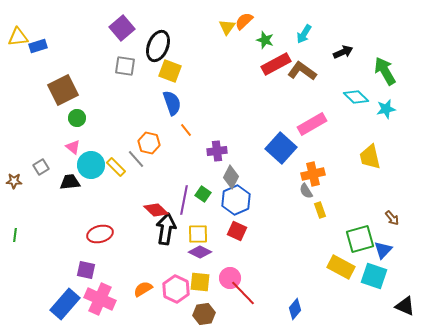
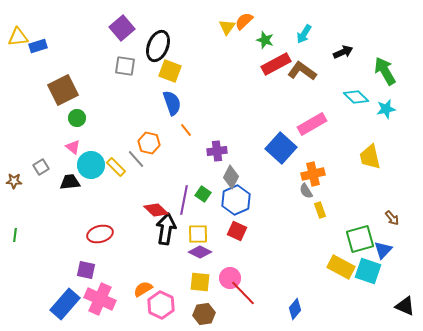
cyan square at (374, 276): moved 6 px left, 5 px up
pink hexagon at (176, 289): moved 15 px left, 16 px down
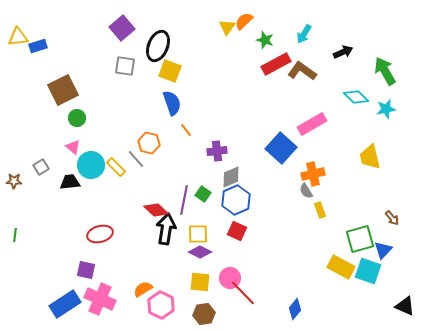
gray diamond at (231, 177): rotated 40 degrees clockwise
blue rectangle at (65, 304): rotated 16 degrees clockwise
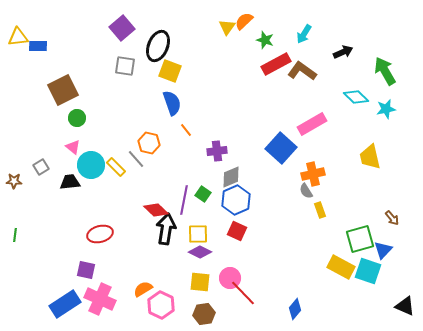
blue rectangle at (38, 46): rotated 18 degrees clockwise
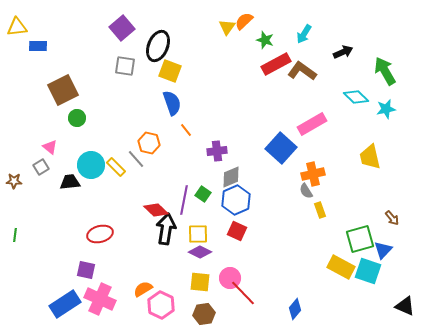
yellow triangle at (18, 37): moved 1 px left, 10 px up
pink triangle at (73, 147): moved 23 px left
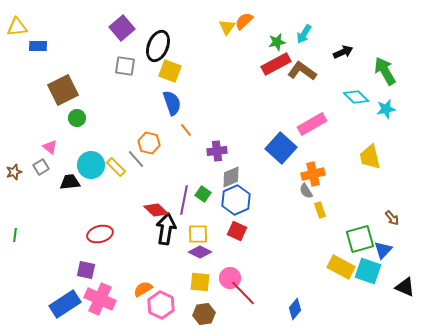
green star at (265, 40): moved 12 px right, 2 px down; rotated 30 degrees counterclockwise
brown star at (14, 181): moved 9 px up; rotated 21 degrees counterclockwise
black triangle at (405, 306): moved 19 px up
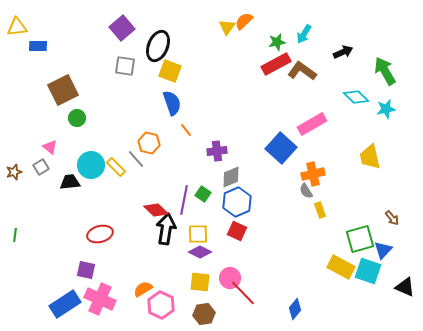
blue hexagon at (236, 200): moved 1 px right, 2 px down
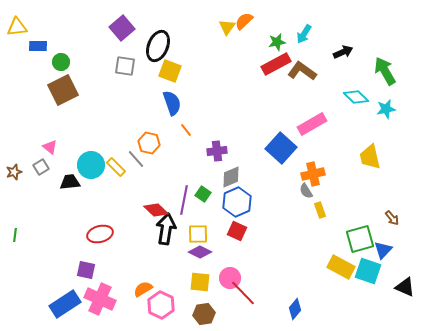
green circle at (77, 118): moved 16 px left, 56 px up
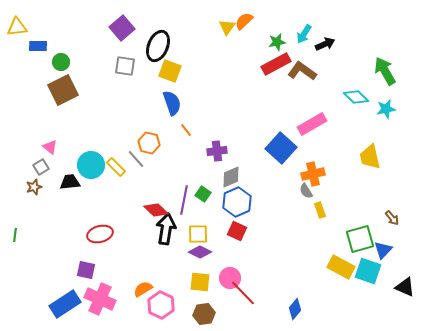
black arrow at (343, 52): moved 18 px left, 8 px up
brown star at (14, 172): moved 20 px right, 15 px down
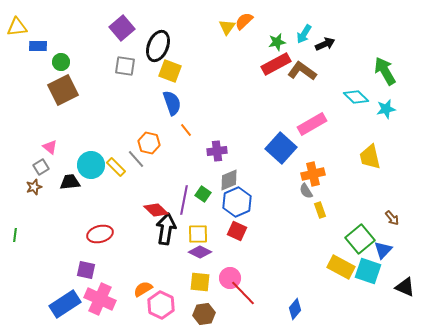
gray diamond at (231, 177): moved 2 px left, 3 px down
green square at (360, 239): rotated 24 degrees counterclockwise
